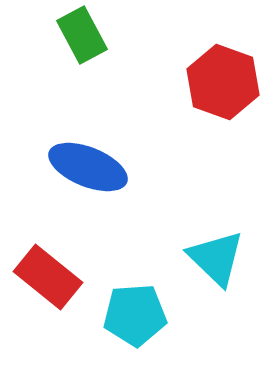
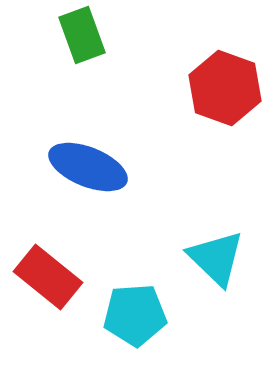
green rectangle: rotated 8 degrees clockwise
red hexagon: moved 2 px right, 6 px down
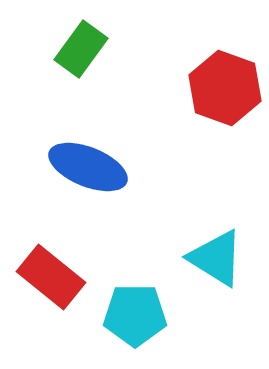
green rectangle: moved 1 px left, 14 px down; rotated 56 degrees clockwise
cyan triangle: rotated 12 degrees counterclockwise
red rectangle: moved 3 px right
cyan pentagon: rotated 4 degrees clockwise
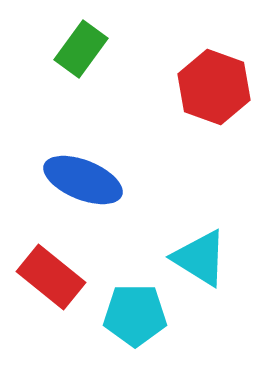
red hexagon: moved 11 px left, 1 px up
blue ellipse: moved 5 px left, 13 px down
cyan triangle: moved 16 px left
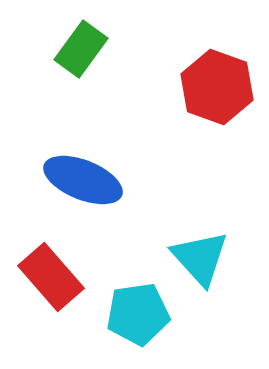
red hexagon: moved 3 px right
cyan triangle: rotated 16 degrees clockwise
red rectangle: rotated 10 degrees clockwise
cyan pentagon: moved 3 px right, 1 px up; rotated 8 degrees counterclockwise
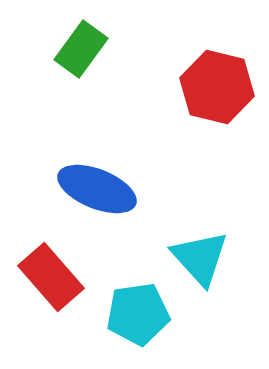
red hexagon: rotated 6 degrees counterclockwise
blue ellipse: moved 14 px right, 9 px down
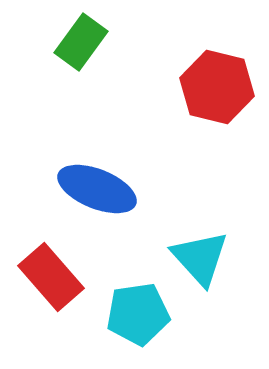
green rectangle: moved 7 px up
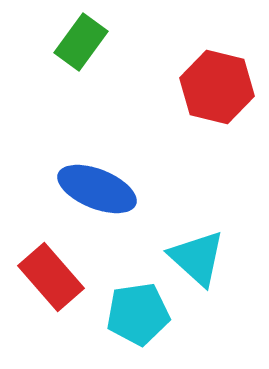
cyan triangle: moved 3 px left; rotated 6 degrees counterclockwise
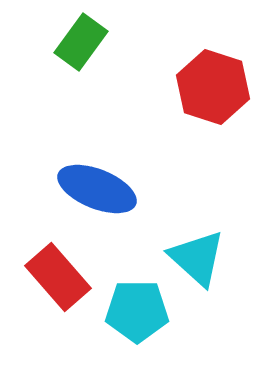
red hexagon: moved 4 px left; rotated 4 degrees clockwise
red rectangle: moved 7 px right
cyan pentagon: moved 1 px left, 3 px up; rotated 8 degrees clockwise
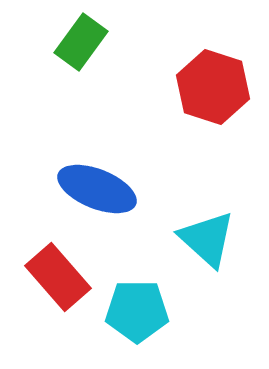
cyan triangle: moved 10 px right, 19 px up
